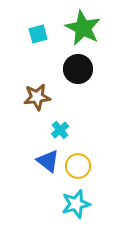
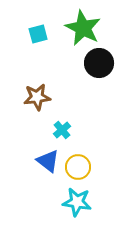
black circle: moved 21 px right, 6 px up
cyan cross: moved 2 px right
yellow circle: moved 1 px down
cyan star: moved 1 px right, 2 px up; rotated 24 degrees clockwise
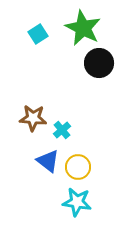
cyan square: rotated 18 degrees counterclockwise
brown star: moved 4 px left, 21 px down; rotated 12 degrees clockwise
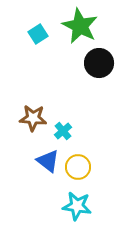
green star: moved 3 px left, 2 px up
cyan cross: moved 1 px right, 1 px down
cyan star: moved 4 px down
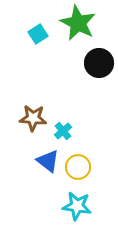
green star: moved 2 px left, 3 px up
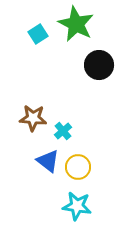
green star: moved 2 px left, 1 px down
black circle: moved 2 px down
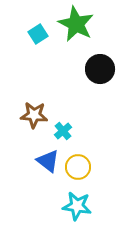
black circle: moved 1 px right, 4 px down
brown star: moved 1 px right, 3 px up
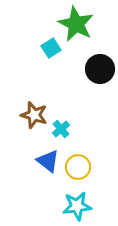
cyan square: moved 13 px right, 14 px down
brown star: rotated 12 degrees clockwise
cyan cross: moved 2 px left, 2 px up
cyan star: rotated 16 degrees counterclockwise
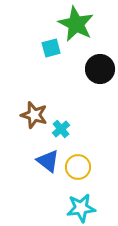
cyan square: rotated 18 degrees clockwise
cyan star: moved 4 px right, 2 px down
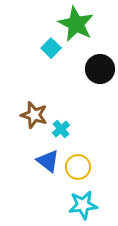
cyan square: rotated 30 degrees counterclockwise
cyan star: moved 2 px right, 3 px up
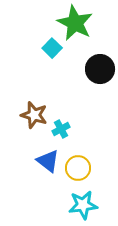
green star: moved 1 px left, 1 px up
cyan square: moved 1 px right
cyan cross: rotated 12 degrees clockwise
yellow circle: moved 1 px down
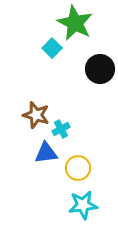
brown star: moved 2 px right
blue triangle: moved 2 px left, 8 px up; rotated 45 degrees counterclockwise
